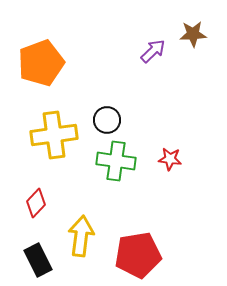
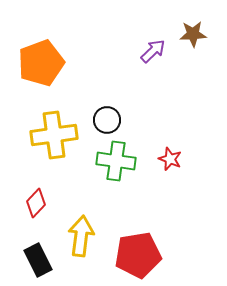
red star: rotated 15 degrees clockwise
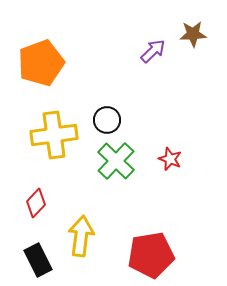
green cross: rotated 36 degrees clockwise
red pentagon: moved 13 px right
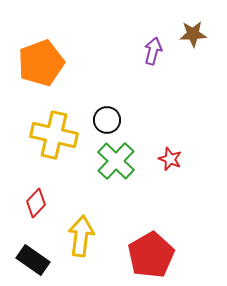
purple arrow: rotated 32 degrees counterclockwise
yellow cross: rotated 21 degrees clockwise
red pentagon: rotated 21 degrees counterclockwise
black rectangle: moved 5 px left; rotated 28 degrees counterclockwise
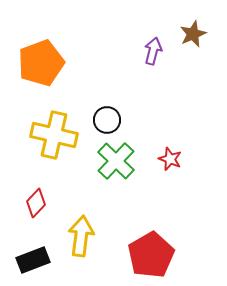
brown star: rotated 20 degrees counterclockwise
black rectangle: rotated 56 degrees counterclockwise
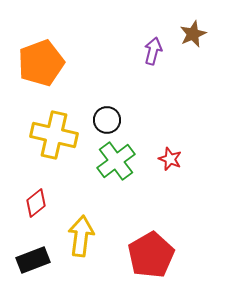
green cross: rotated 9 degrees clockwise
red diamond: rotated 8 degrees clockwise
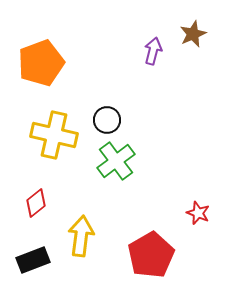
red star: moved 28 px right, 54 px down
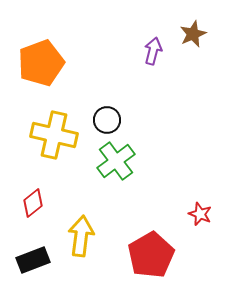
red diamond: moved 3 px left
red star: moved 2 px right, 1 px down
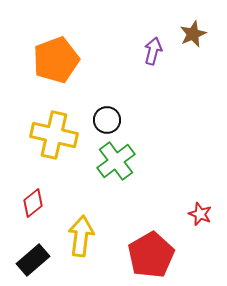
orange pentagon: moved 15 px right, 3 px up
black rectangle: rotated 20 degrees counterclockwise
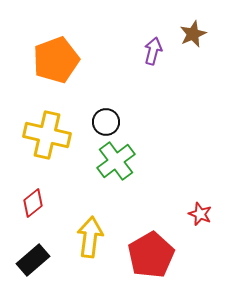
black circle: moved 1 px left, 2 px down
yellow cross: moved 7 px left
yellow arrow: moved 9 px right, 1 px down
